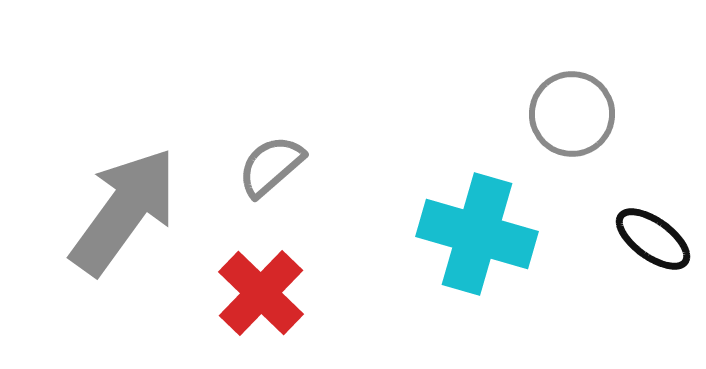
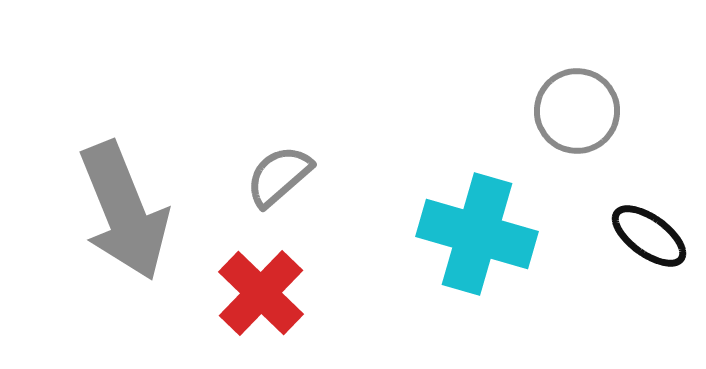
gray circle: moved 5 px right, 3 px up
gray semicircle: moved 8 px right, 10 px down
gray arrow: rotated 122 degrees clockwise
black ellipse: moved 4 px left, 3 px up
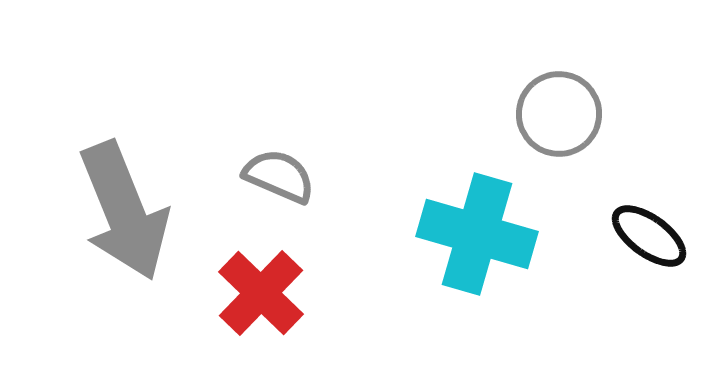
gray circle: moved 18 px left, 3 px down
gray semicircle: rotated 64 degrees clockwise
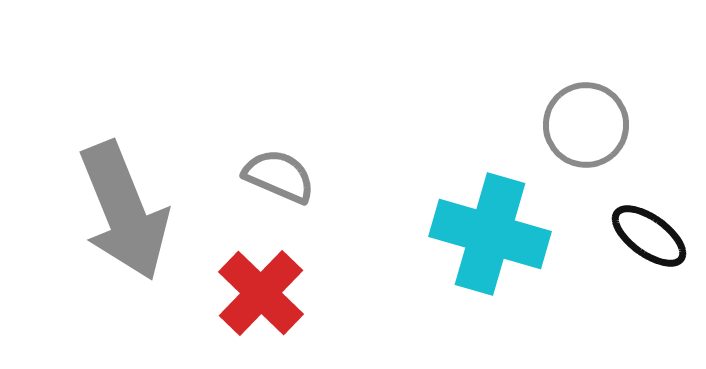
gray circle: moved 27 px right, 11 px down
cyan cross: moved 13 px right
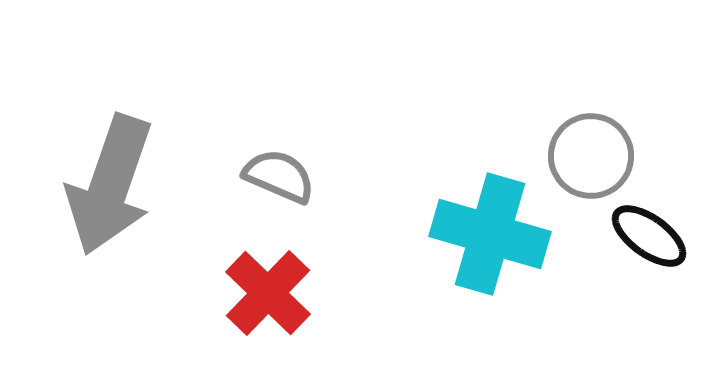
gray circle: moved 5 px right, 31 px down
gray arrow: moved 14 px left, 26 px up; rotated 41 degrees clockwise
red cross: moved 7 px right
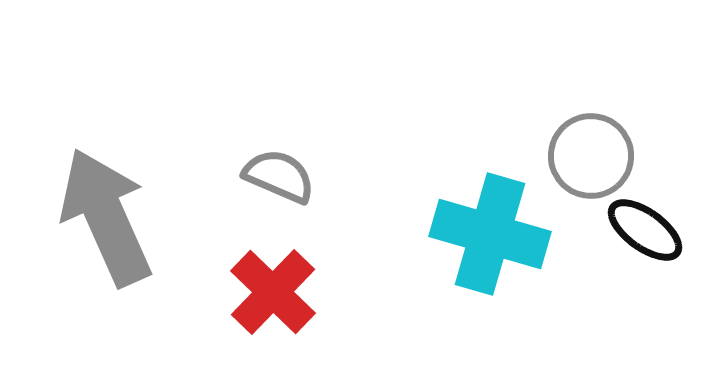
gray arrow: moved 4 px left, 32 px down; rotated 137 degrees clockwise
black ellipse: moved 4 px left, 6 px up
red cross: moved 5 px right, 1 px up
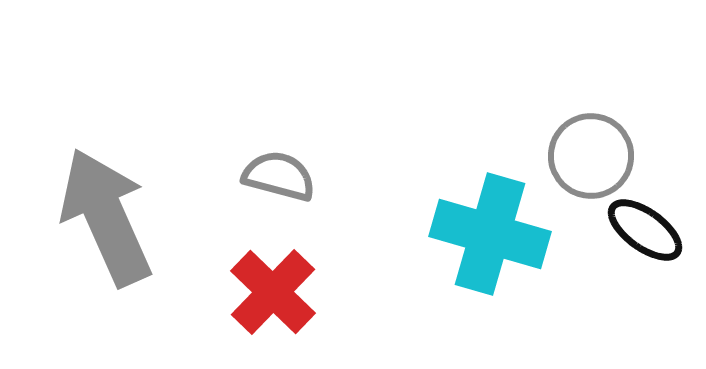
gray semicircle: rotated 8 degrees counterclockwise
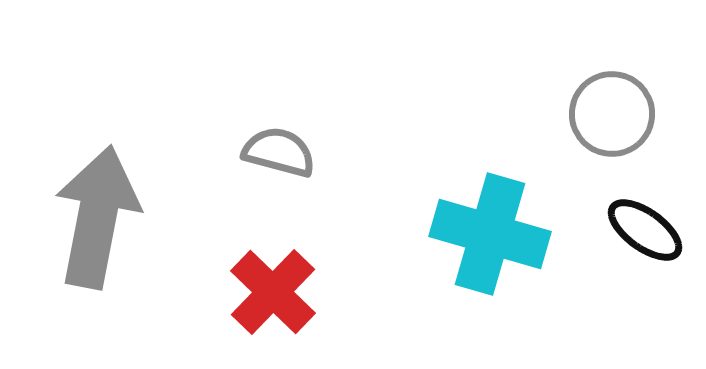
gray circle: moved 21 px right, 42 px up
gray semicircle: moved 24 px up
gray arrow: moved 9 px left; rotated 35 degrees clockwise
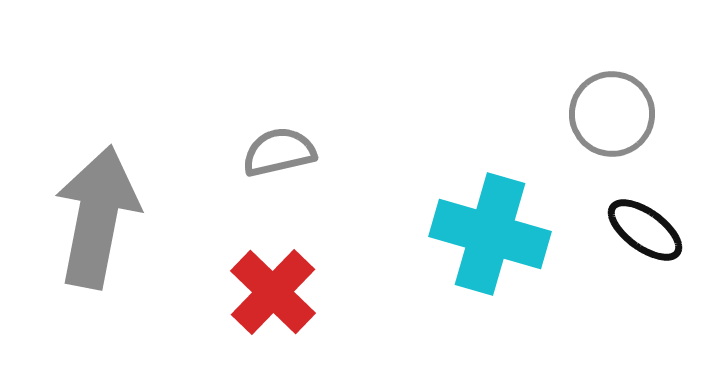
gray semicircle: rotated 28 degrees counterclockwise
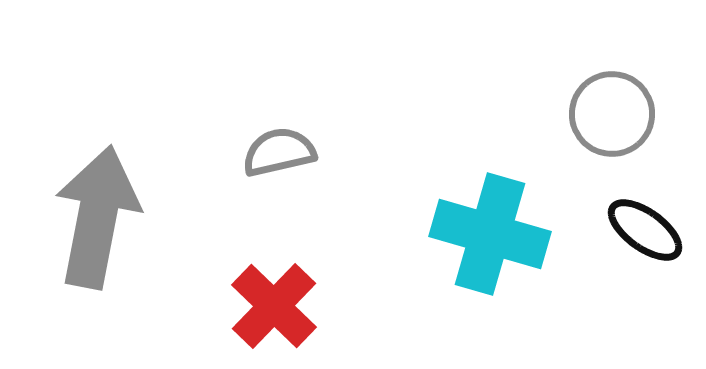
red cross: moved 1 px right, 14 px down
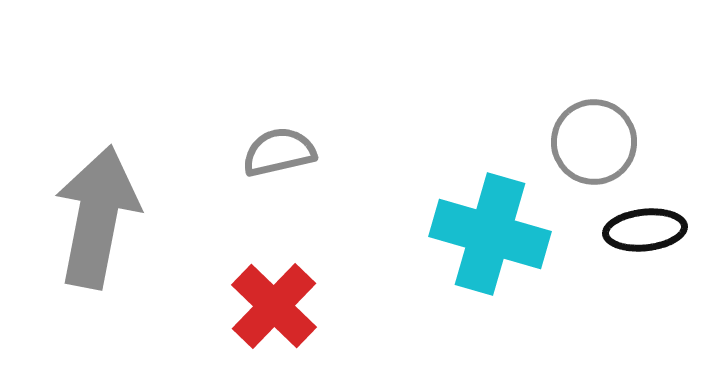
gray circle: moved 18 px left, 28 px down
black ellipse: rotated 42 degrees counterclockwise
